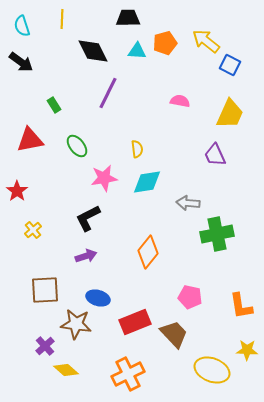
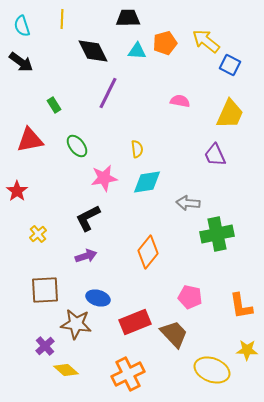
yellow cross: moved 5 px right, 4 px down
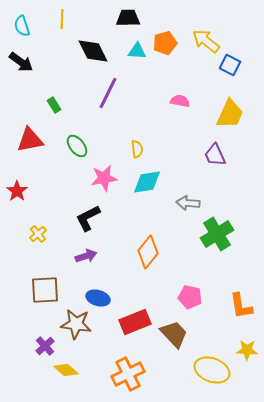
green cross: rotated 20 degrees counterclockwise
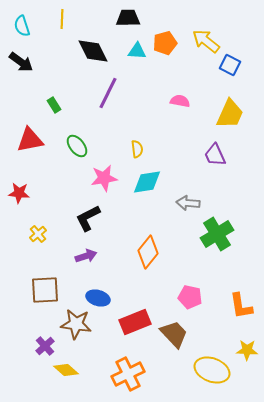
red star: moved 2 px right, 2 px down; rotated 30 degrees counterclockwise
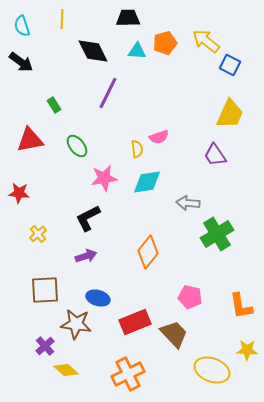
pink semicircle: moved 21 px left, 36 px down; rotated 150 degrees clockwise
purple trapezoid: rotated 10 degrees counterclockwise
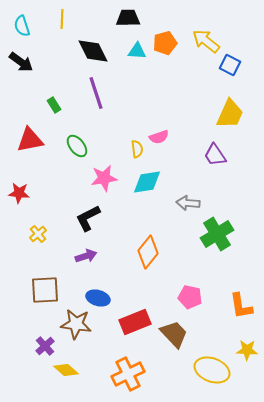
purple line: moved 12 px left; rotated 44 degrees counterclockwise
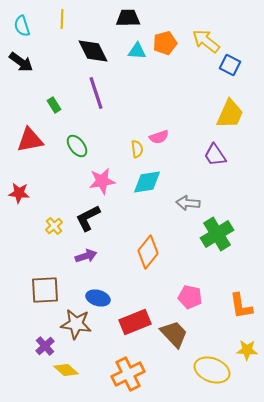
pink star: moved 2 px left, 3 px down
yellow cross: moved 16 px right, 8 px up
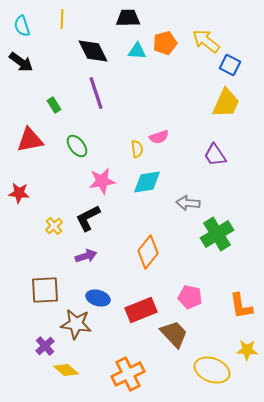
yellow trapezoid: moved 4 px left, 11 px up
red rectangle: moved 6 px right, 12 px up
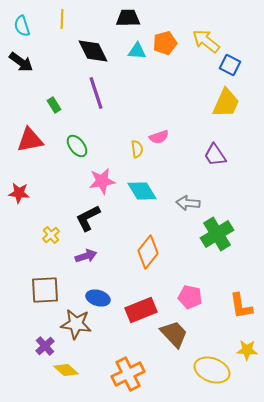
cyan diamond: moved 5 px left, 9 px down; rotated 68 degrees clockwise
yellow cross: moved 3 px left, 9 px down
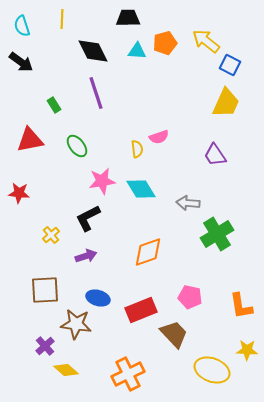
cyan diamond: moved 1 px left, 2 px up
orange diamond: rotated 32 degrees clockwise
